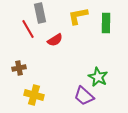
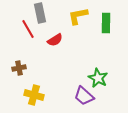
green star: moved 1 px down
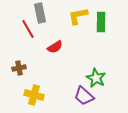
green rectangle: moved 5 px left, 1 px up
red semicircle: moved 7 px down
green star: moved 2 px left
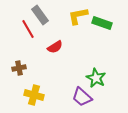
gray rectangle: moved 2 px down; rotated 24 degrees counterclockwise
green rectangle: moved 1 px right, 1 px down; rotated 72 degrees counterclockwise
purple trapezoid: moved 2 px left, 1 px down
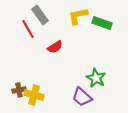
brown cross: moved 22 px down
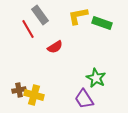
purple trapezoid: moved 2 px right, 2 px down; rotated 15 degrees clockwise
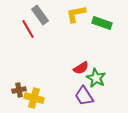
yellow L-shape: moved 2 px left, 2 px up
red semicircle: moved 26 px right, 21 px down
yellow cross: moved 3 px down
purple trapezoid: moved 3 px up
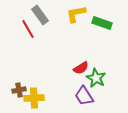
yellow cross: rotated 18 degrees counterclockwise
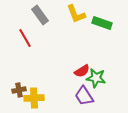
yellow L-shape: rotated 100 degrees counterclockwise
red line: moved 3 px left, 9 px down
red semicircle: moved 1 px right, 3 px down
green star: rotated 18 degrees counterclockwise
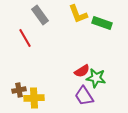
yellow L-shape: moved 2 px right
